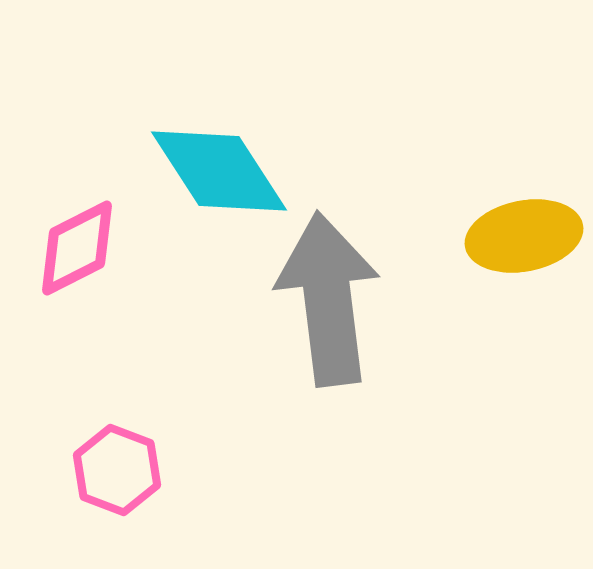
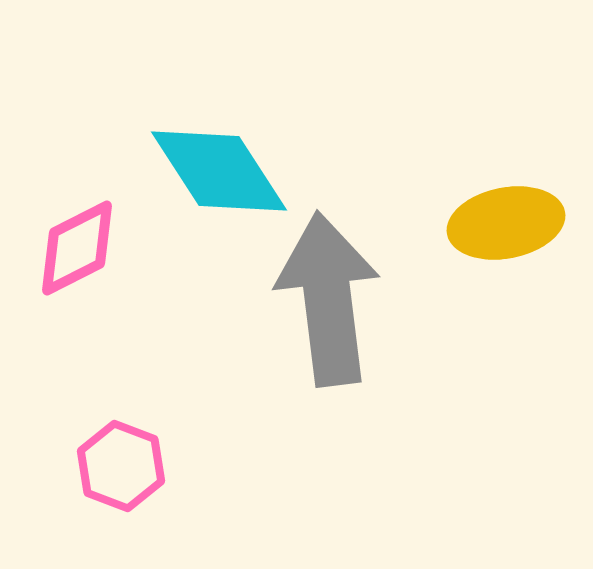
yellow ellipse: moved 18 px left, 13 px up
pink hexagon: moved 4 px right, 4 px up
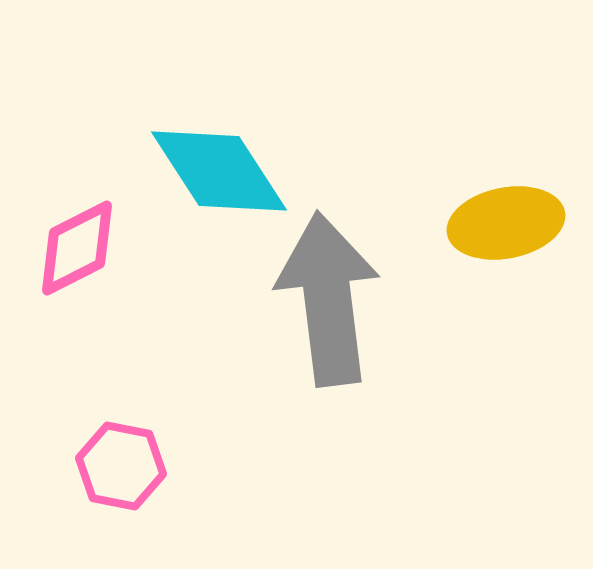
pink hexagon: rotated 10 degrees counterclockwise
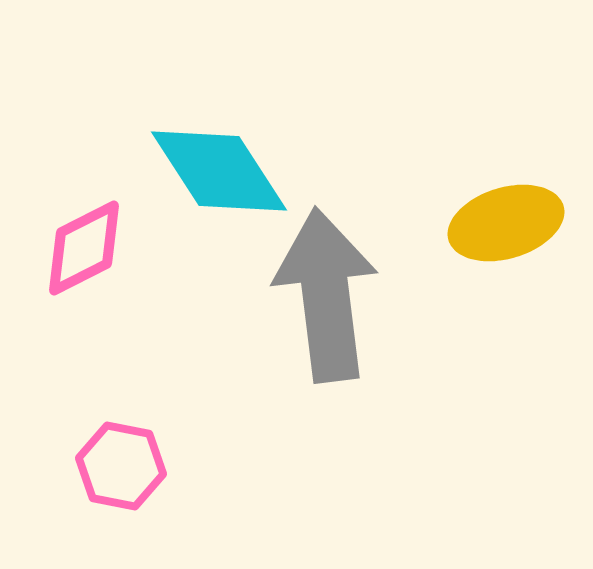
yellow ellipse: rotated 6 degrees counterclockwise
pink diamond: moved 7 px right
gray arrow: moved 2 px left, 4 px up
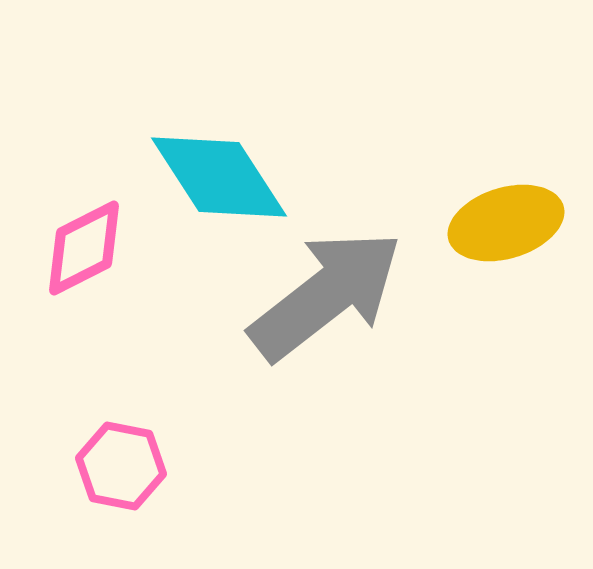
cyan diamond: moved 6 px down
gray arrow: rotated 59 degrees clockwise
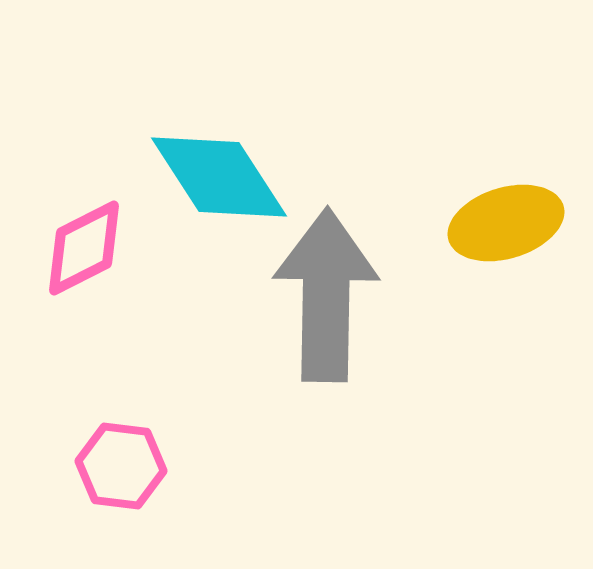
gray arrow: rotated 51 degrees counterclockwise
pink hexagon: rotated 4 degrees counterclockwise
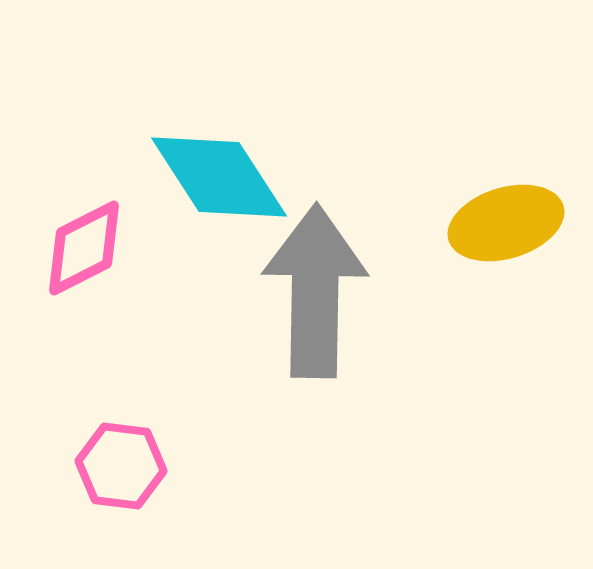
gray arrow: moved 11 px left, 4 px up
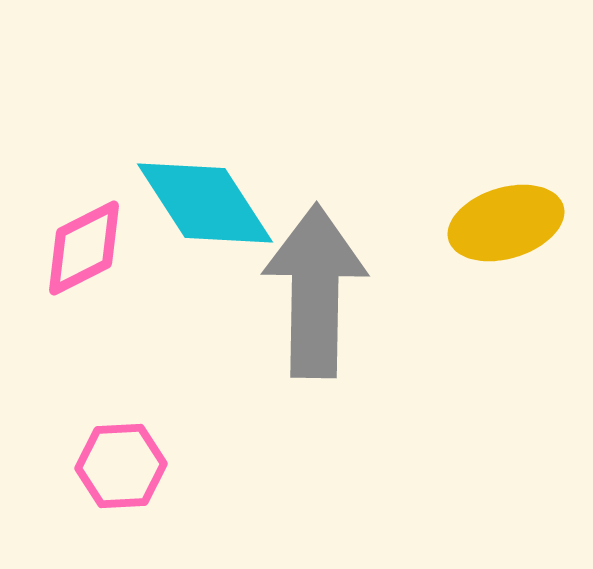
cyan diamond: moved 14 px left, 26 px down
pink hexagon: rotated 10 degrees counterclockwise
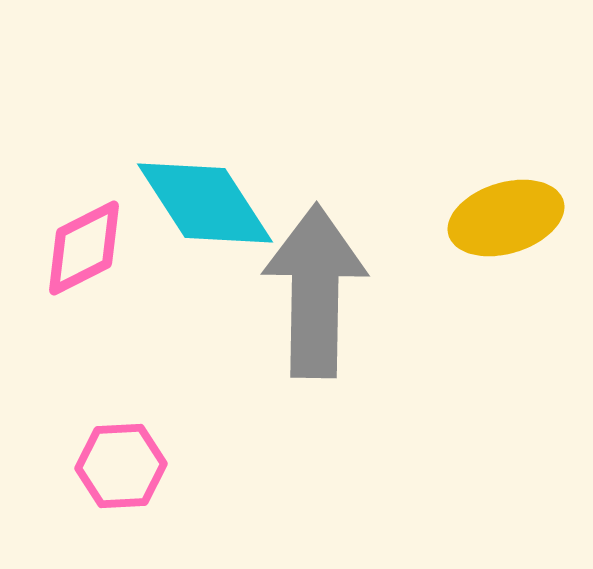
yellow ellipse: moved 5 px up
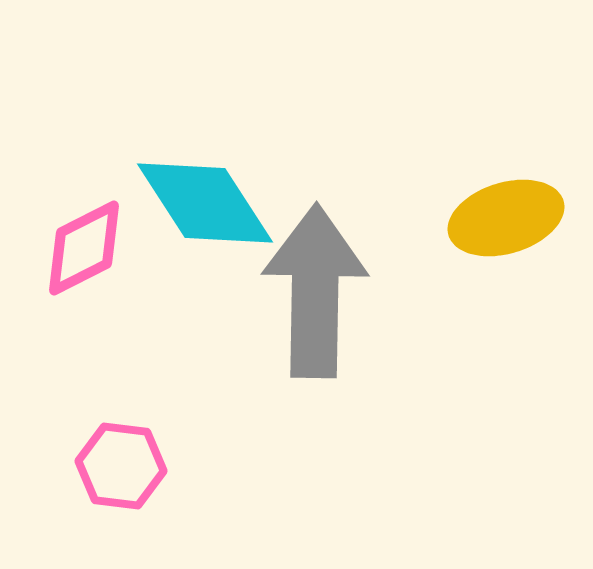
pink hexagon: rotated 10 degrees clockwise
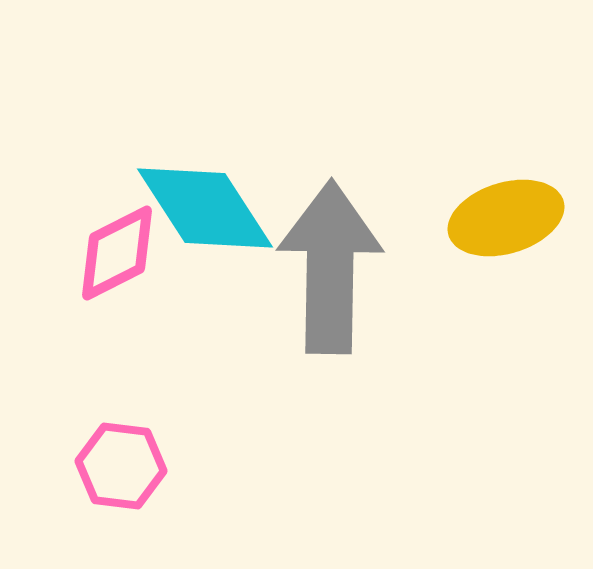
cyan diamond: moved 5 px down
pink diamond: moved 33 px right, 5 px down
gray arrow: moved 15 px right, 24 px up
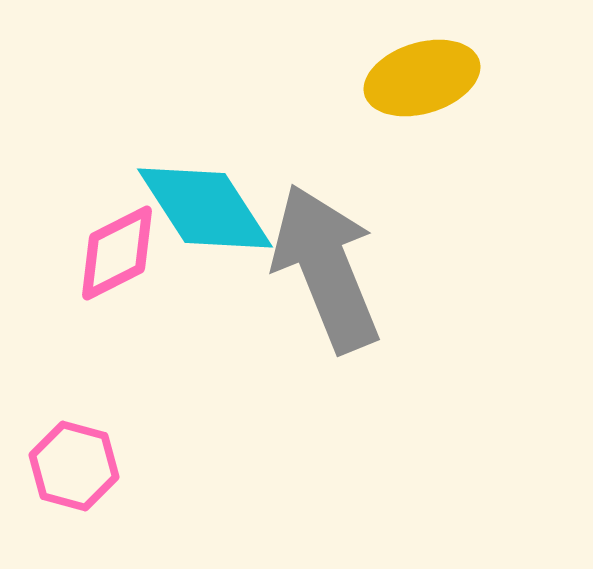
yellow ellipse: moved 84 px left, 140 px up
gray arrow: moved 4 px left, 1 px down; rotated 23 degrees counterclockwise
pink hexagon: moved 47 px left; rotated 8 degrees clockwise
